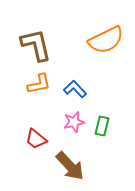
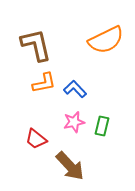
orange L-shape: moved 5 px right, 1 px up
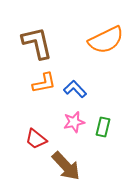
brown L-shape: moved 1 px right, 2 px up
green rectangle: moved 1 px right, 1 px down
brown arrow: moved 4 px left
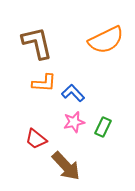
orange L-shape: rotated 15 degrees clockwise
blue L-shape: moved 2 px left, 4 px down
green rectangle: rotated 12 degrees clockwise
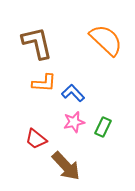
orange semicircle: rotated 111 degrees counterclockwise
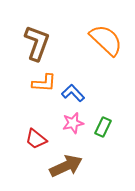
brown L-shape: rotated 33 degrees clockwise
pink star: moved 1 px left, 1 px down
brown arrow: rotated 72 degrees counterclockwise
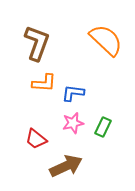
blue L-shape: rotated 40 degrees counterclockwise
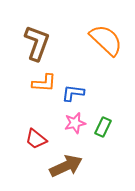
pink star: moved 2 px right
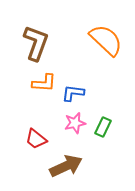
brown L-shape: moved 1 px left
